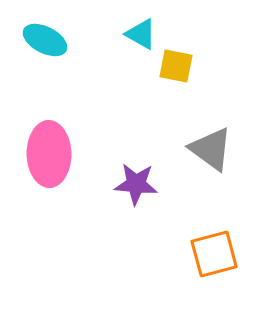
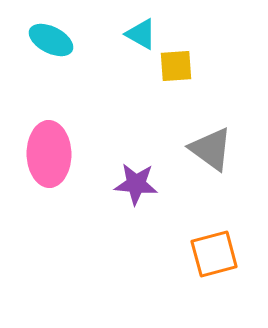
cyan ellipse: moved 6 px right
yellow square: rotated 15 degrees counterclockwise
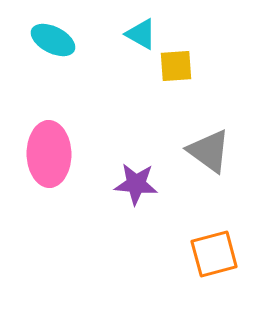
cyan ellipse: moved 2 px right
gray triangle: moved 2 px left, 2 px down
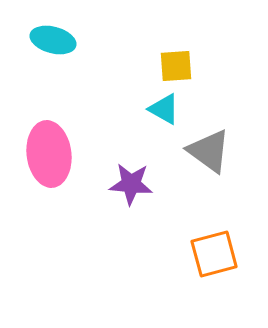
cyan triangle: moved 23 px right, 75 px down
cyan ellipse: rotated 12 degrees counterclockwise
pink ellipse: rotated 6 degrees counterclockwise
purple star: moved 5 px left
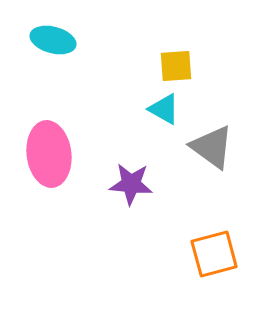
gray triangle: moved 3 px right, 4 px up
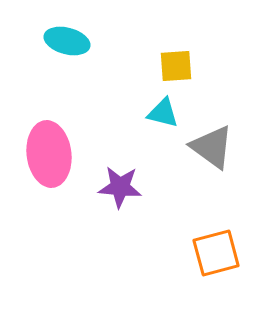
cyan ellipse: moved 14 px right, 1 px down
cyan triangle: moved 1 px left, 4 px down; rotated 16 degrees counterclockwise
purple star: moved 11 px left, 3 px down
orange square: moved 2 px right, 1 px up
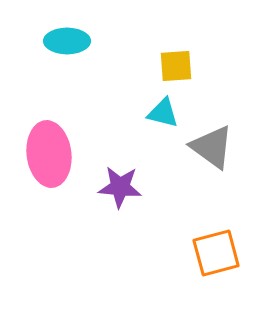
cyan ellipse: rotated 15 degrees counterclockwise
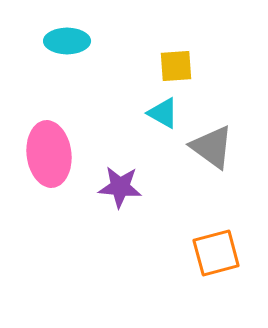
cyan triangle: rotated 16 degrees clockwise
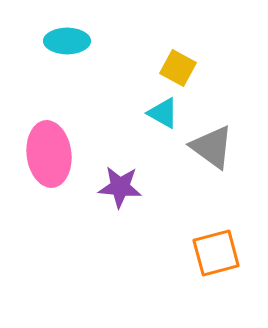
yellow square: moved 2 px right, 2 px down; rotated 33 degrees clockwise
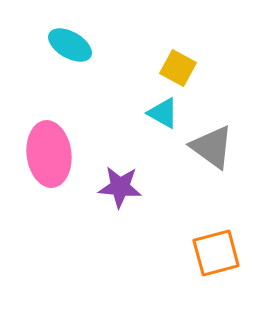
cyan ellipse: moved 3 px right, 4 px down; rotated 30 degrees clockwise
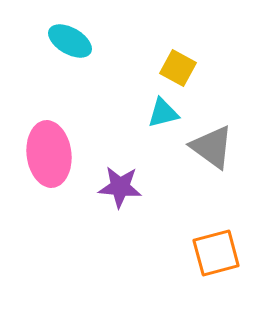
cyan ellipse: moved 4 px up
cyan triangle: rotated 44 degrees counterclockwise
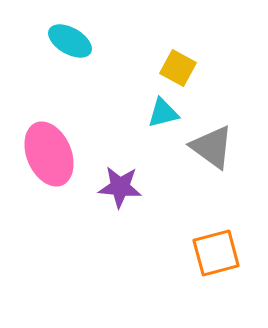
pink ellipse: rotated 16 degrees counterclockwise
